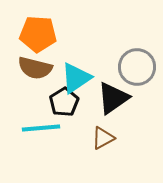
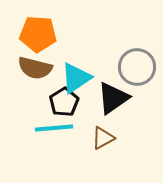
cyan line: moved 13 px right
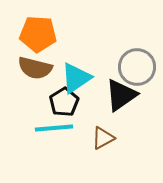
black triangle: moved 8 px right, 3 px up
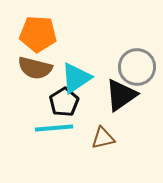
brown triangle: rotated 15 degrees clockwise
